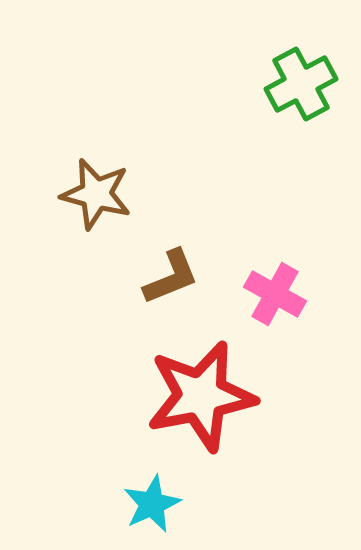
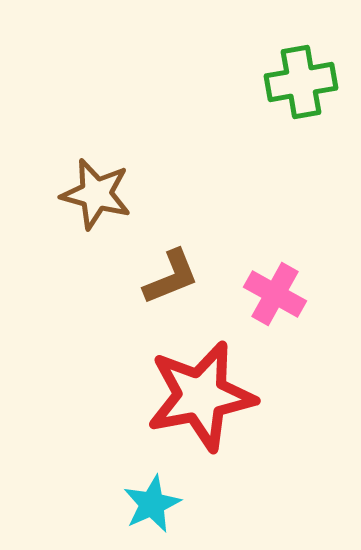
green cross: moved 2 px up; rotated 18 degrees clockwise
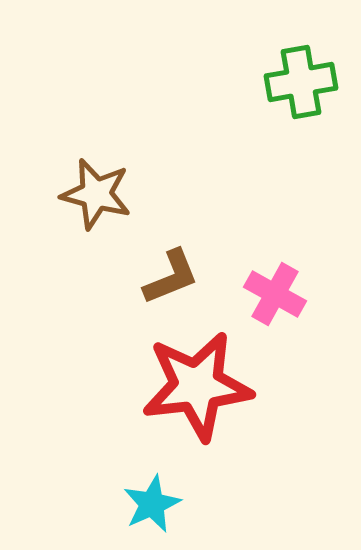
red star: moved 4 px left, 10 px up; rotated 4 degrees clockwise
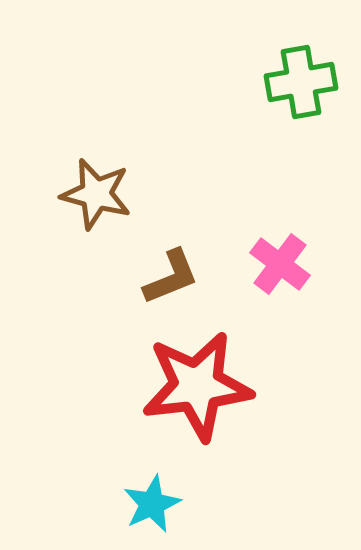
pink cross: moved 5 px right, 30 px up; rotated 8 degrees clockwise
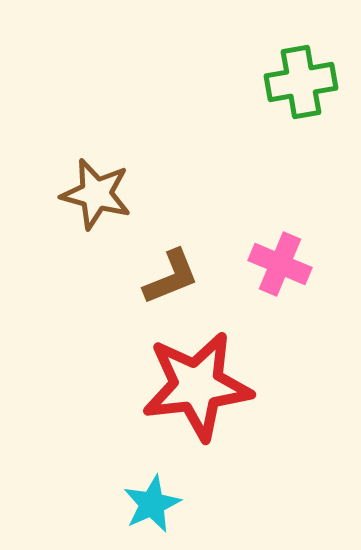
pink cross: rotated 14 degrees counterclockwise
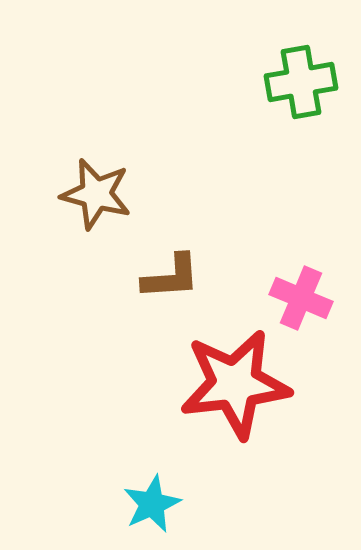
pink cross: moved 21 px right, 34 px down
brown L-shape: rotated 18 degrees clockwise
red star: moved 38 px right, 2 px up
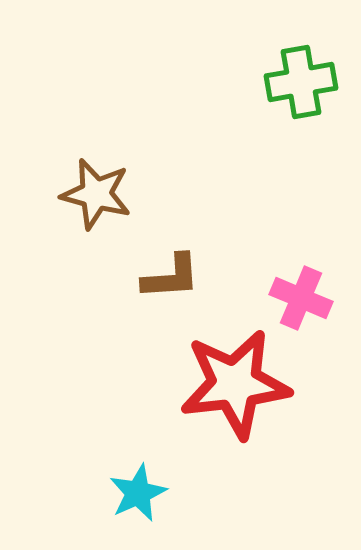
cyan star: moved 14 px left, 11 px up
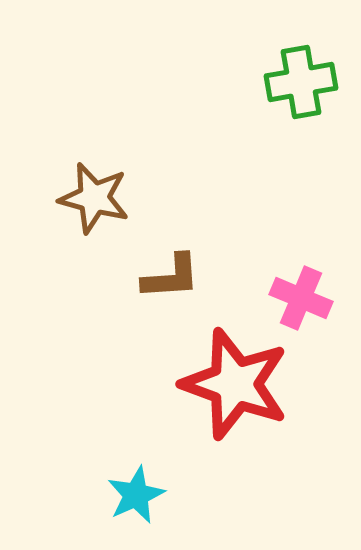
brown star: moved 2 px left, 4 px down
red star: rotated 27 degrees clockwise
cyan star: moved 2 px left, 2 px down
